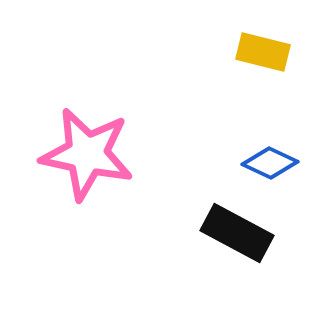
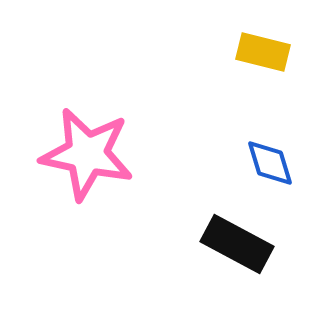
blue diamond: rotated 48 degrees clockwise
black rectangle: moved 11 px down
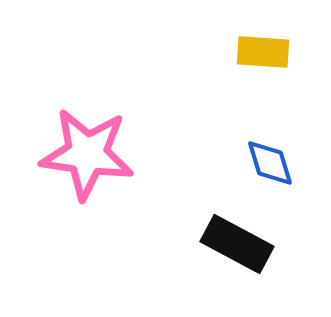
yellow rectangle: rotated 10 degrees counterclockwise
pink star: rotated 4 degrees counterclockwise
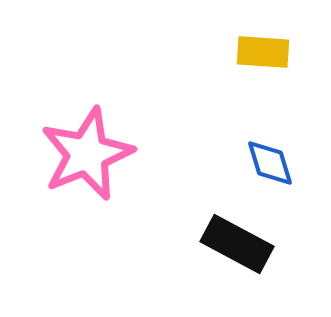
pink star: rotated 30 degrees counterclockwise
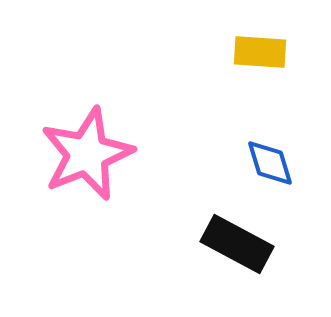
yellow rectangle: moved 3 px left
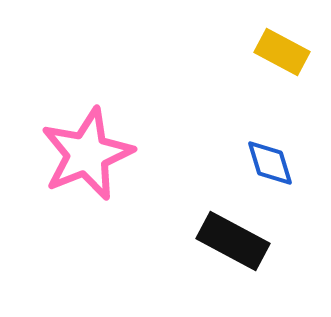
yellow rectangle: moved 22 px right; rotated 24 degrees clockwise
black rectangle: moved 4 px left, 3 px up
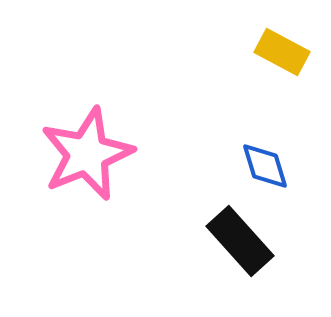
blue diamond: moved 5 px left, 3 px down
black rectangle: moved 7 px right; rotated 20 degrees clockwise
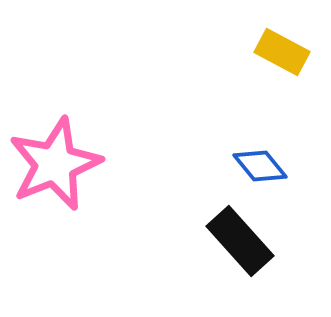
pink star: moved 32 px left, 10 px down
blue diamond: moved 5 px left; rotated 22 degrees counterclockwise
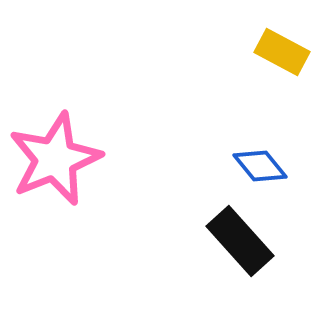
pink star: moved 5 px up
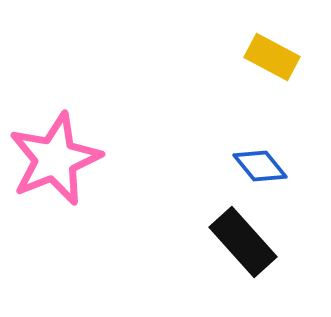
yellow rectangle: moved 10 px left, 5 px down
black rectangle: moved 3 px right, 1 px down
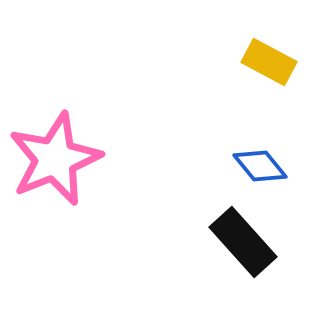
yellow rectangle: moved 3 px left, 5 px down
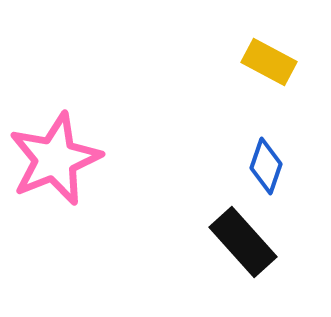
blue diamond: moved 6 px right; rotated 58 degrees clockwise
